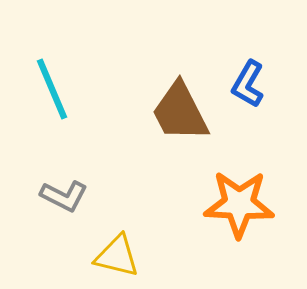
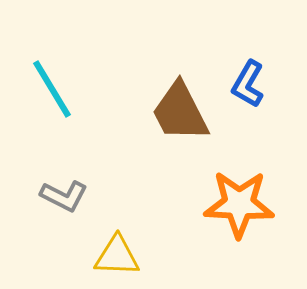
cyan line: rotated 8 degrees counterclockwise
yellow triangle: rotated 12 degrees counterclockwise
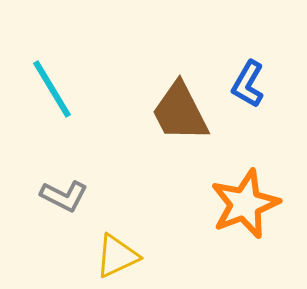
orange star: moved 6 px right; rotated 24 degrees counterclockwise
yellow triangle: rotated 27 degrees counterclockwise
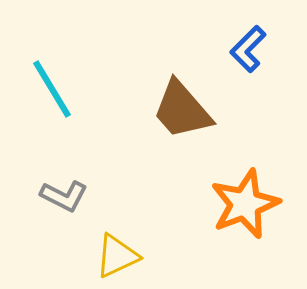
blue L-shape: moved 35 px up; rotated 15 degrees clockwise
brown trapezoid: moved 2 px right, 2 px up; rotated 14 degrees counterclockwise
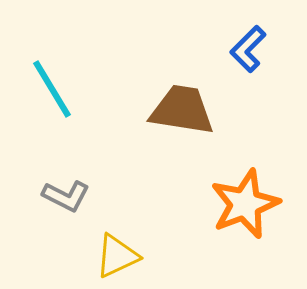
brown trapezoid: rotated 140 degrees clockwise
gray L-shape: moved 2 px right
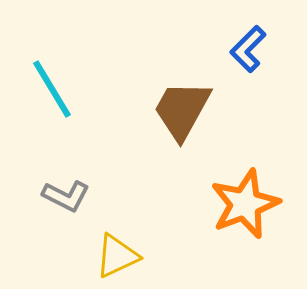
brown trapezoid: rotated 70 degrees counterclockwise
